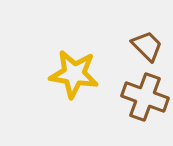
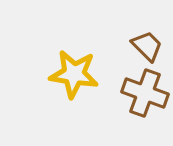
brown cross: moved 4 px up
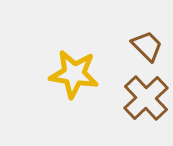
brown cross: moved 1 px right, 5 px down; rotated 27 degrees clockwise
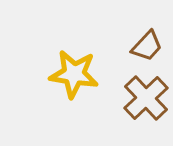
brown trapezoid: rotated 88 degrees clockwise
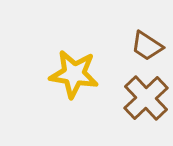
brown trapezoid: rotated 80 degrees clockwise
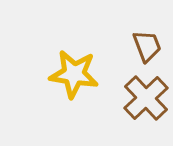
brown trapezoid: rotated 144 degrees counterclockwise
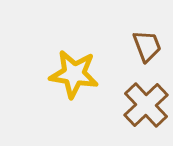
brown cross: moved 7 px down
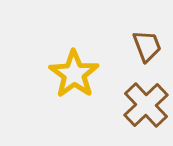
yellow star: rotated 27 degrees clockwise
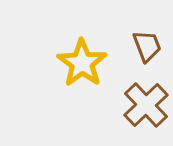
yellow star: moved 8 px right, 11 px up
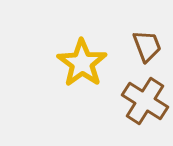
brown cross: moved 1 px left, 4 px up; rotated 15 degrees counterclockwise
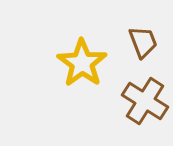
brown trapezoid: moved 4 px left, 4 px up
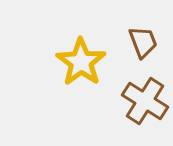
yellow star: moved 1 px left, 1 px up
